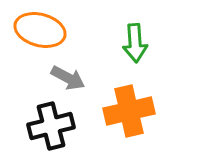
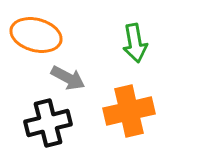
orange ellipse: moved 4 px left, 5 px down
green arrow: rotated 6 degrees counterclockwise
black cross: moved 3 px left, 3 px up
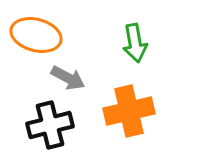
black cross: moved 2 px right, 2 px down
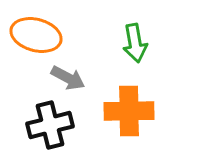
orange cross: rotated 12 degrees clockwise
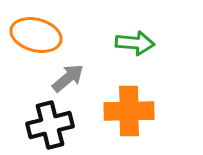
green arrow: rotated 75 degrees counterclockwise
gray arrow: rotated 68 degrees counterclockwise
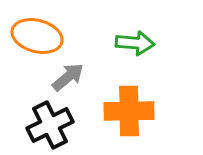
orange ellipse: moved 1 px right, 1 px down
gray arrow: moved 1 px up
black cross: rotated 12 degrees counterclockwise
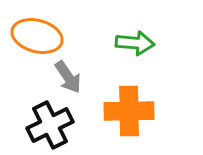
gray arrow: rotated 96 degrees clockwise
